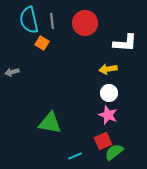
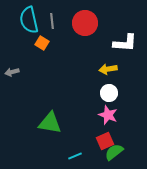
red square: moved 2 px right
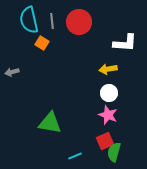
red circle: moved 6 px left, 1 px up
green semicircle: rotated 36 degrees counterclockwise
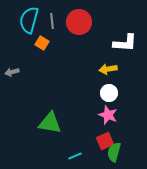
cyan semicircle: rotated 28 degrees clockwise
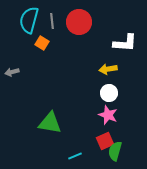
green semicircle: moved 1 px right, 1 px up
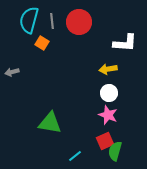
cyan line: rotated 16 degrees counterclockwise
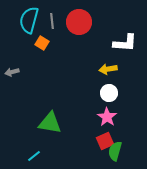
pink star: moved 1 px left, 2 px down; rotated 12 degrees clockwise
cyan line: moved 41 px left
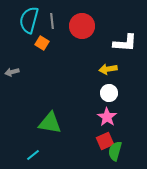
red circle: moved 3 px right, 4 px down
cyan line: moved 1 px left, 1 px up
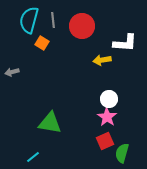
gray line: moved 1 px right, 1 px up
yellow arrow: moved 6 px left, 9 px up
white circle: moved 6 px down
green semicircle: moved 7 px right, 2 px down
cyan line: moved 2 px down
